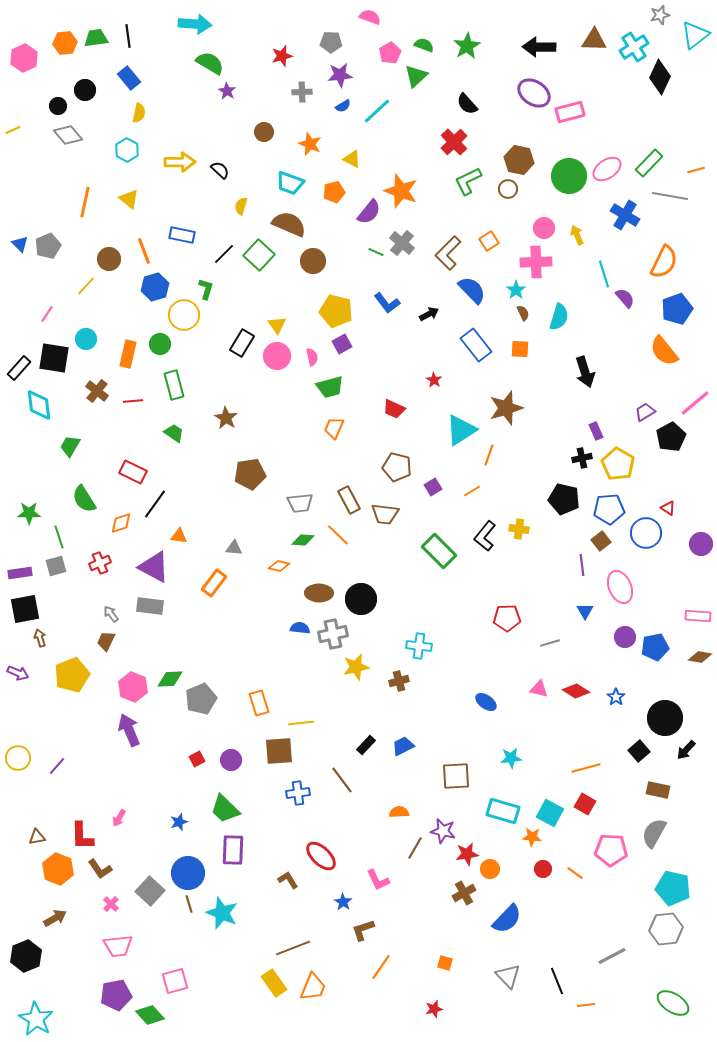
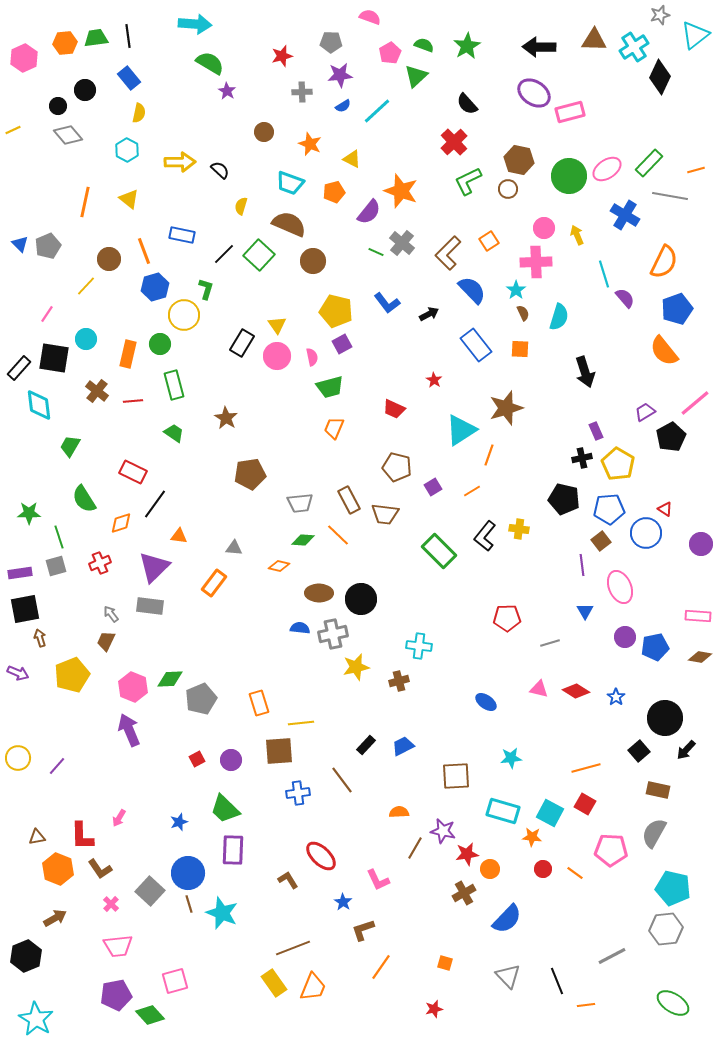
red triangle at (668, 508): moved 3 px left, 1 px down
purple triangle at (154, 567): rotated 48 degrees clockwise
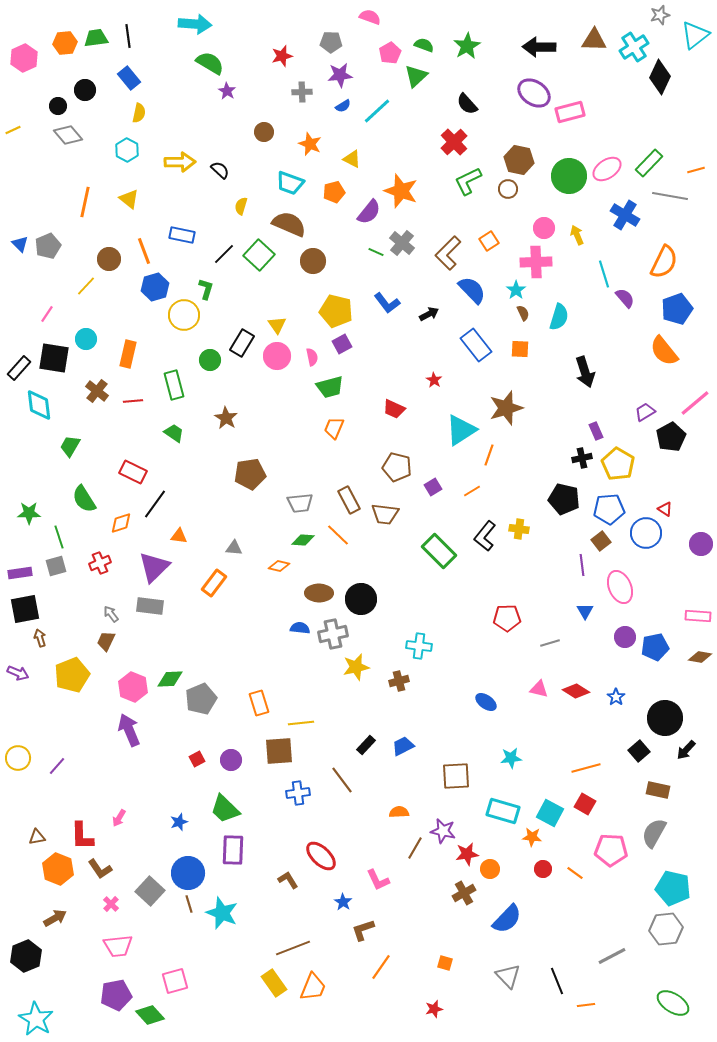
green circle at (160, 344): moved 50 px right, 16 px down
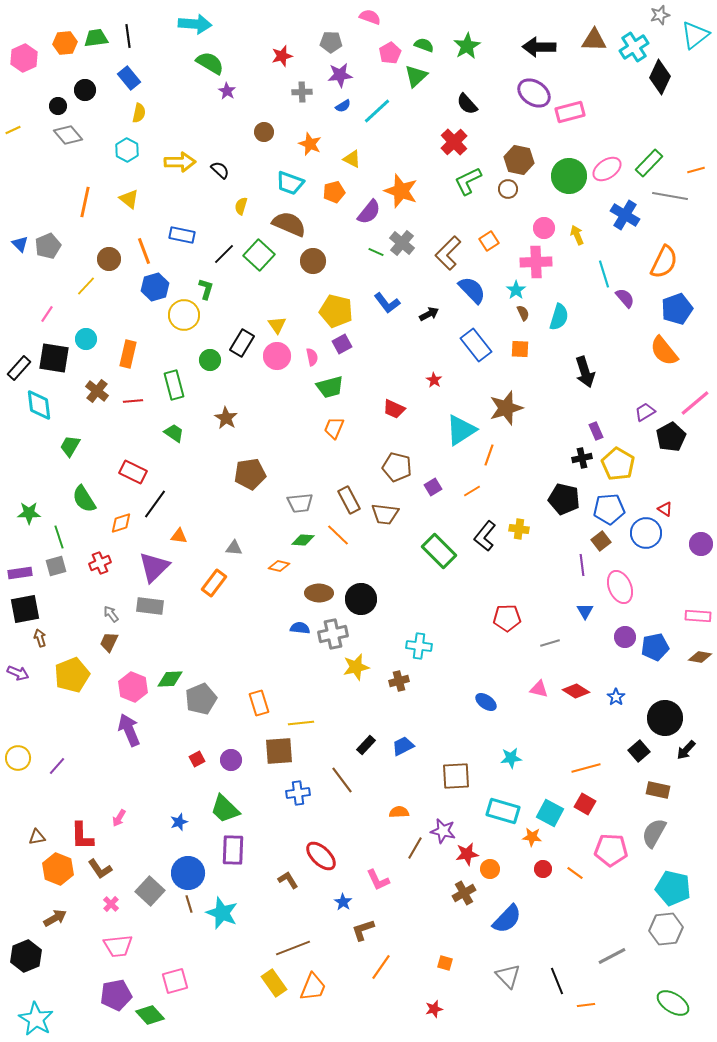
brown trapezoid at (106, 641): moved 3 px right, 1 px down
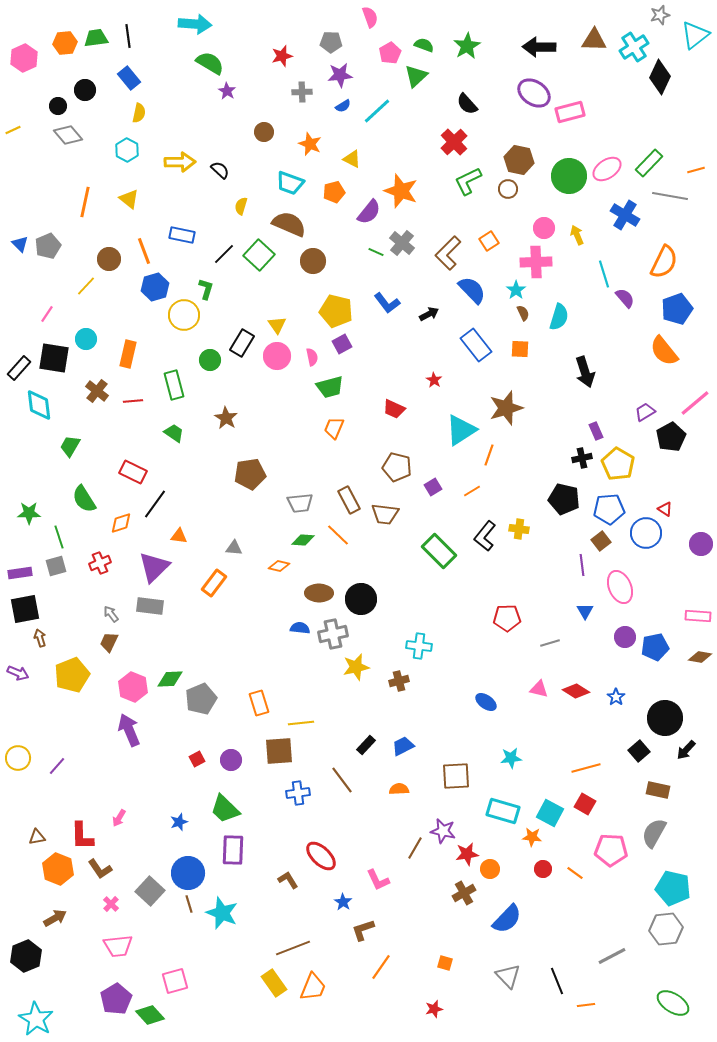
pink semicircle at (370, 17): rotated 50 degrees clockwise
orange semicircle at (399, 812): moved 23 px up
purple pentagon at (116, 995): moved 4 px down; rotated 20 degrees counterclockwise
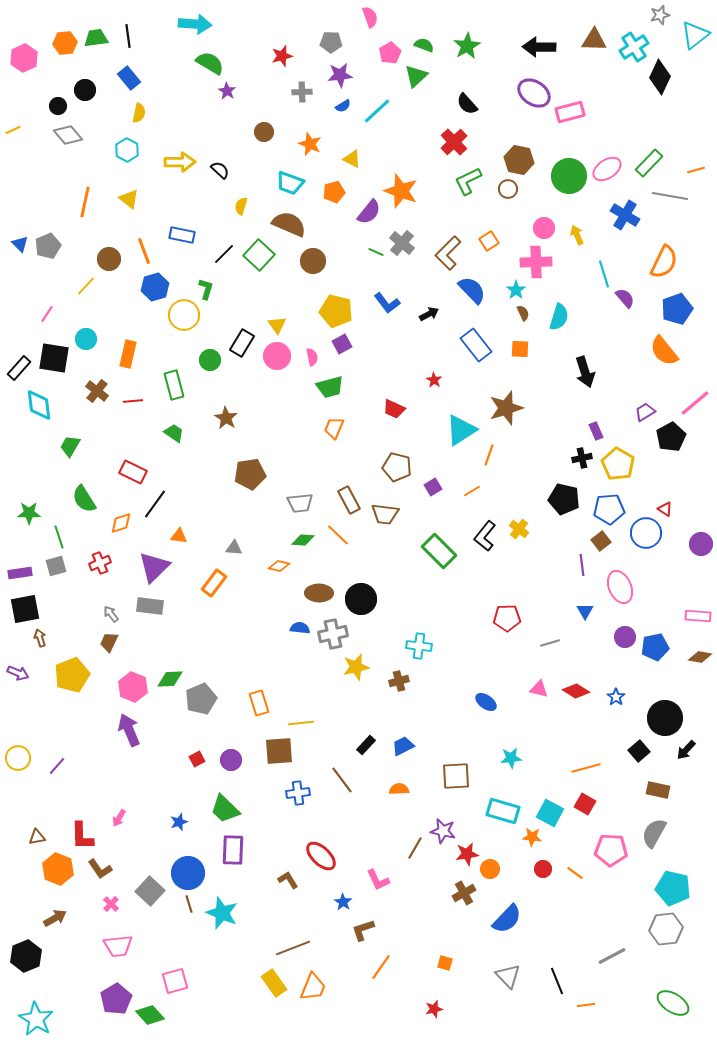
yellow cross at (519, 529): rotated 30 degrees clockwise
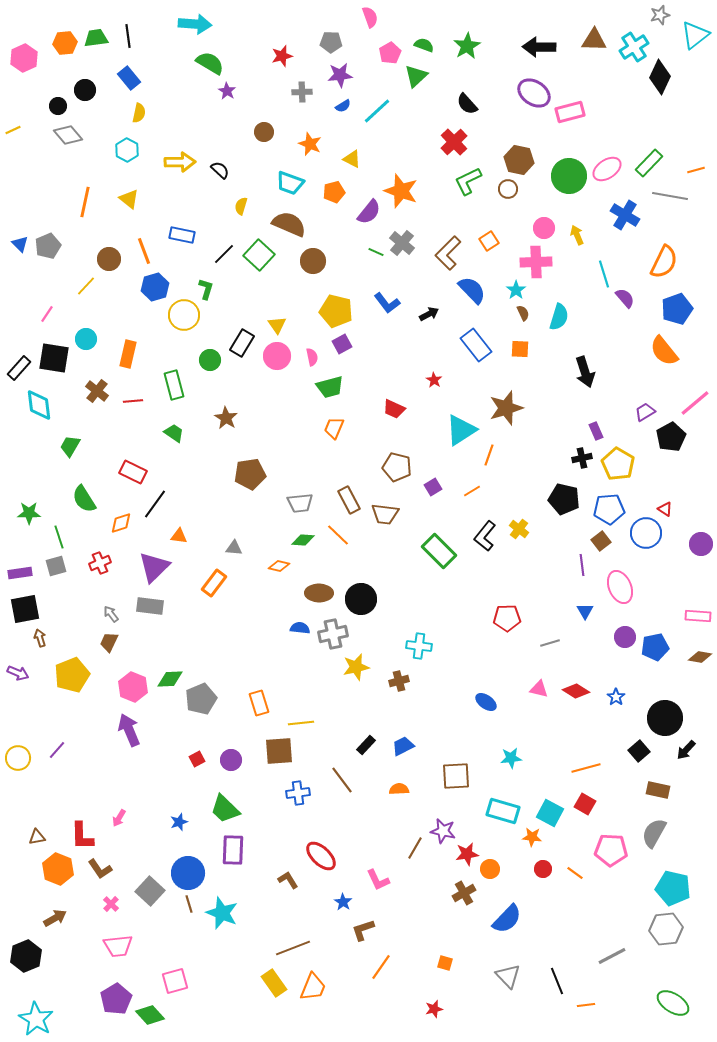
purple line at (57, 766): moved 16 px up
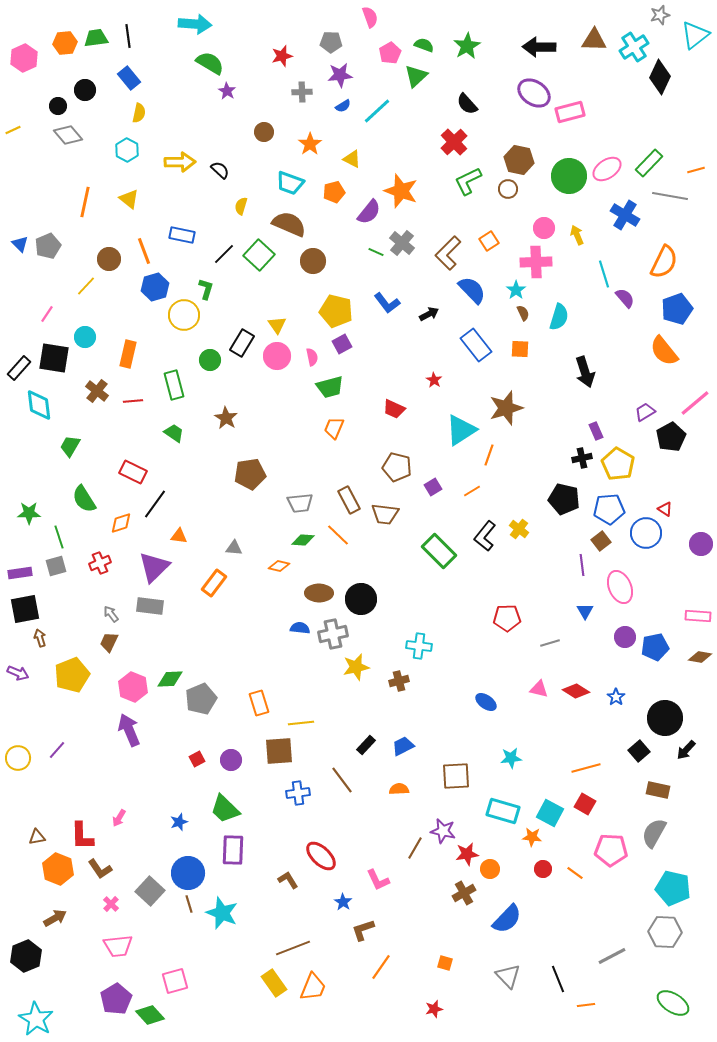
orange star at (310, 144): rotated 15 degrees clockwise
cyan circle at (86, 339): moved 1 px left, 2 px up
gray hexagon at (666, 929): moved 1 px left, 3 px down; rotated 8 degrees clockwise
black line at (557, 981): moved 1 px right, 2 px up
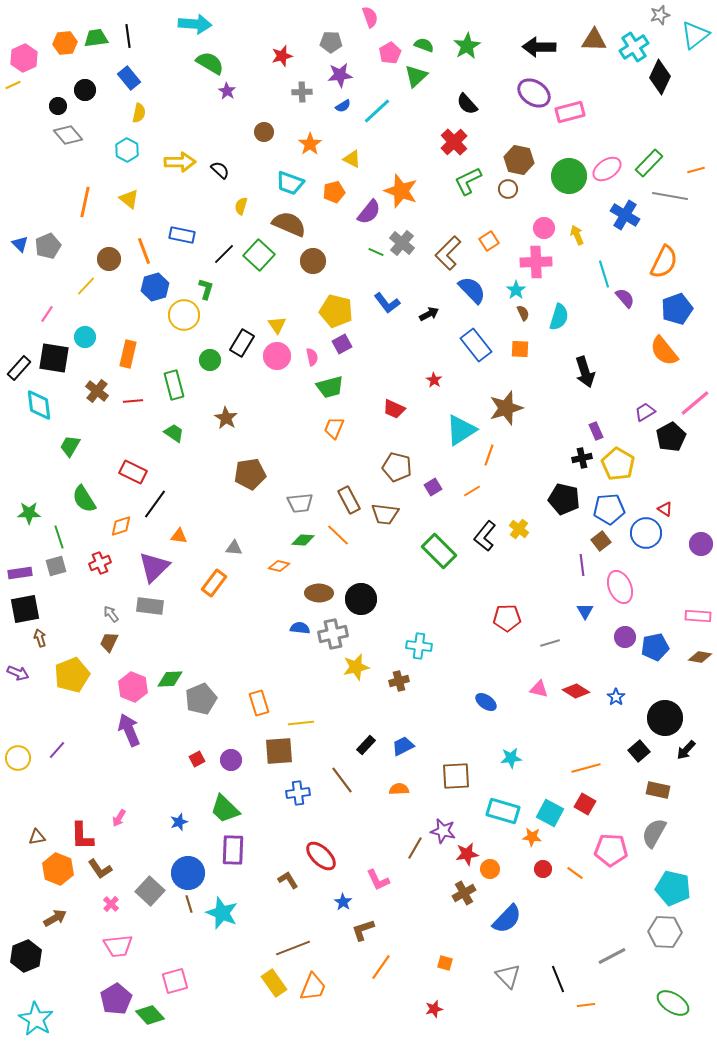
yellow line at (13, 130): moved 45 px up
orange diamond at (121, 523): moved 3 px down
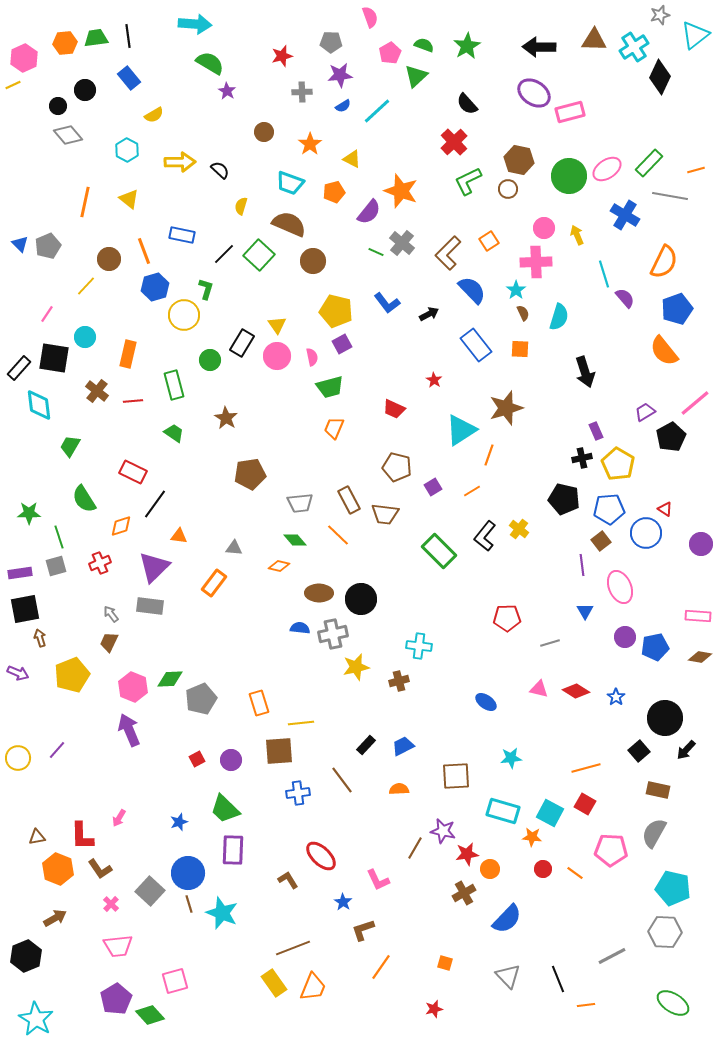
yellow semicircle at (139, 113): moved 15 px right, 2 px down; rotated 48 degrees clockwise
green diamond at (303, 540): moved 8 px left; rotated 45 degrees clockwise
